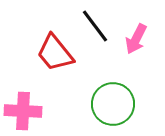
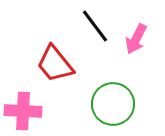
red trapezoid: moved 11 px down
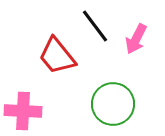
red trapezoid: moved 2 px right, 8 px up
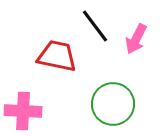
red trapezoid: rotated 141 degrees clockwise
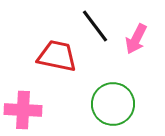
pink cross: moved 1 px up
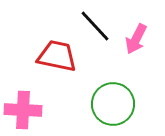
black line: rotated 6 degrees counterclockwise
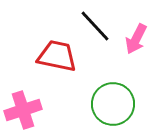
pink cross: rotated 21 degrees counterclockwise
